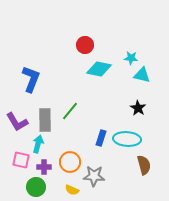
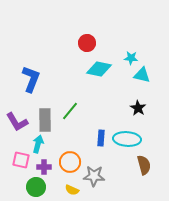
red circle: moved 2 px right, 2 px up
blue rectangle: rotated 14 degrees counterclockwise
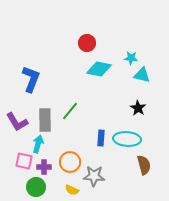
pink square: moved 3 px right, 1 px down
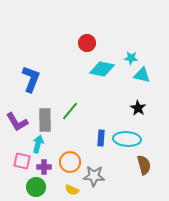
cyan diamond: moved 3 px right
pink square: moved 2 px left
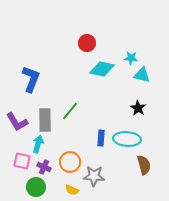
purple cross: rotated 24 degrees clockwise
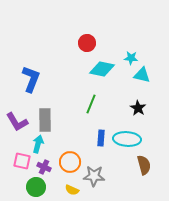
green line: moved 21 px right, 7 px up; rotated 18 degrees counterclockwise
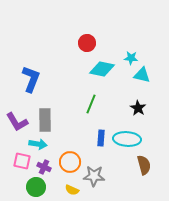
cyan arrow: rotated 84 degrees clockwise
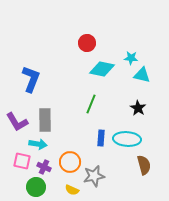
gray star: rotated 15 degrees counterclockwise
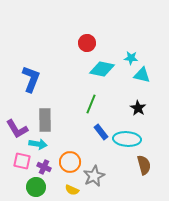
purple L-shape: moved 7 px down
blue rectangle: moved 6 px up; rotated 42 degrees counterclockwise
gray star: rotated 15 degrees counterclockwise
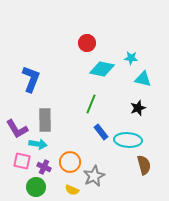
cyan triangle: moved 1 px right, 4 px down
black star: rotated 21 degrees clockwise
cyan ellipse: moved 1 px right, 1 px down
